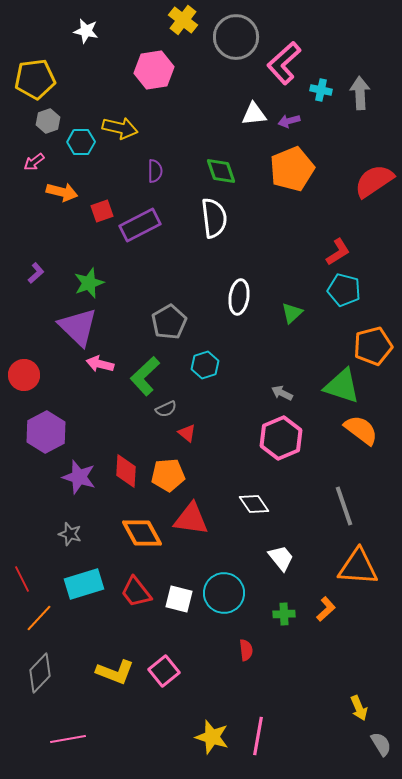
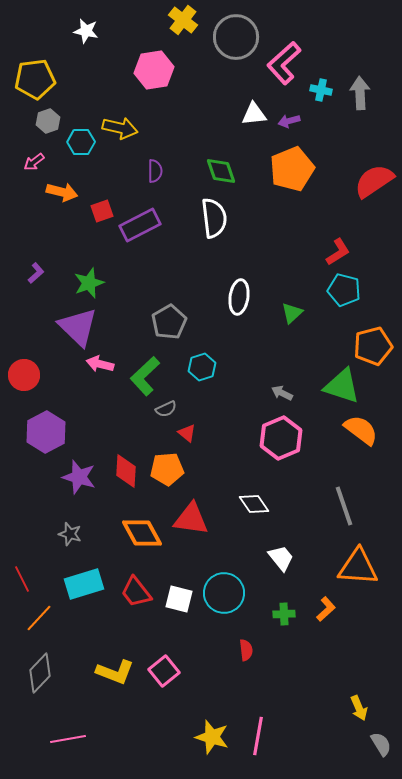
cyan hexagon at (205, 365): moved 3 px left, 2 px down
orange pentagon at (168, 475): moved 1 px left, 6 px up
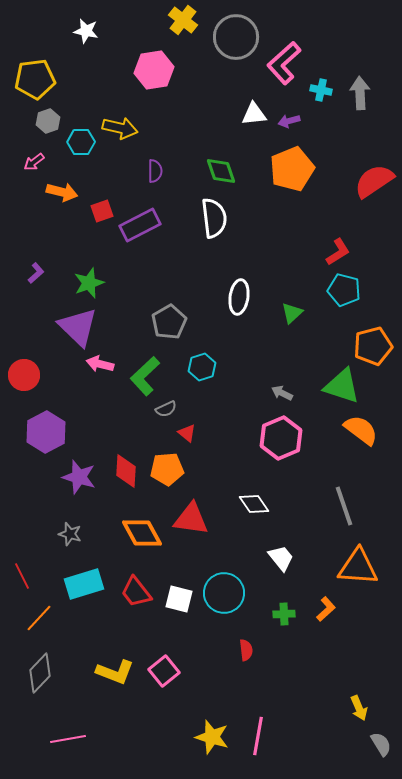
red line at (22, 579): moved 3 px up
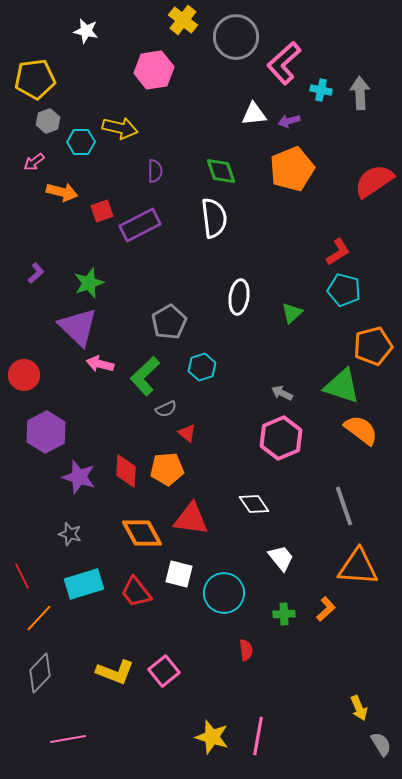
white square at (179, 599): moved 25 px up
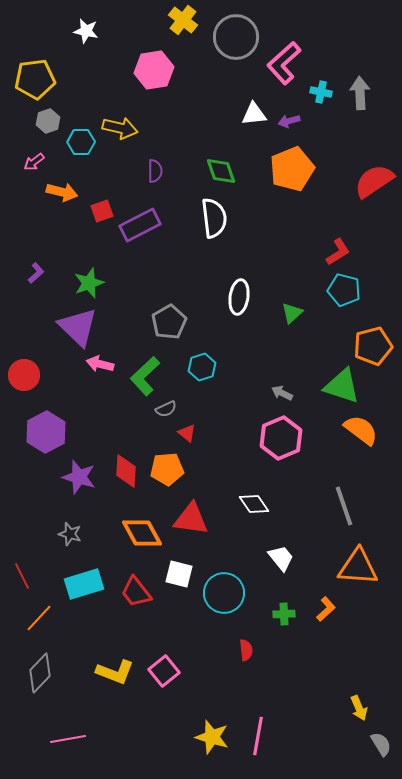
cyan cross at (321, 90): moved 2 px down
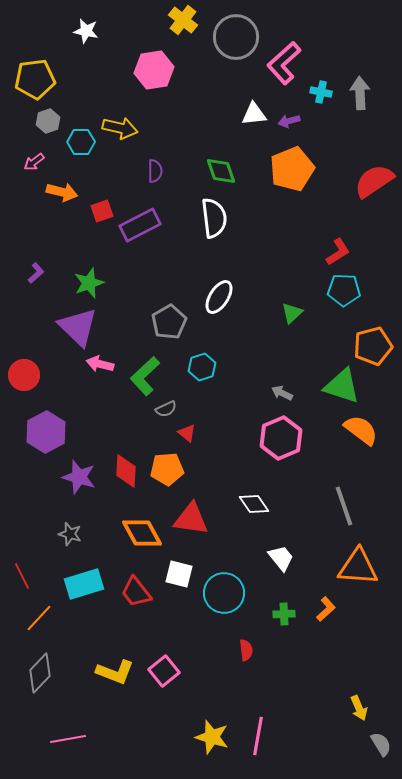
cyan pentagon at (344, 290): rotated 12 degrees counterclockwise
white ellipse at (239, 297): moved 20 px left; rotated 24 degrees clockwise
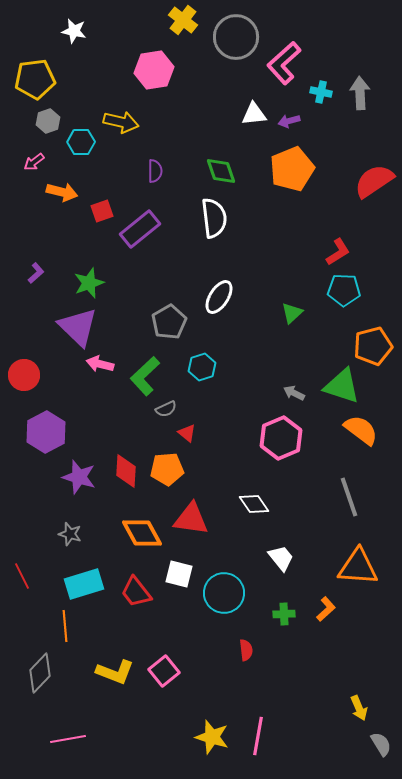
white star at (86, 31): moved 12 px left
yellow arrow at (120, 128): moved 1 px right, 6 px up
purple rectangle at (140, 225): moved 4 px down; rotated 12 degrees counterclockwise
gray arrow at (282, 393): moved 12 px right
gray line at (344, 506): moved 5 px right, 9 px up
orange line at (39, 618): moved 26 px right, 8 px down; rotated 48 degrees counterclockwise
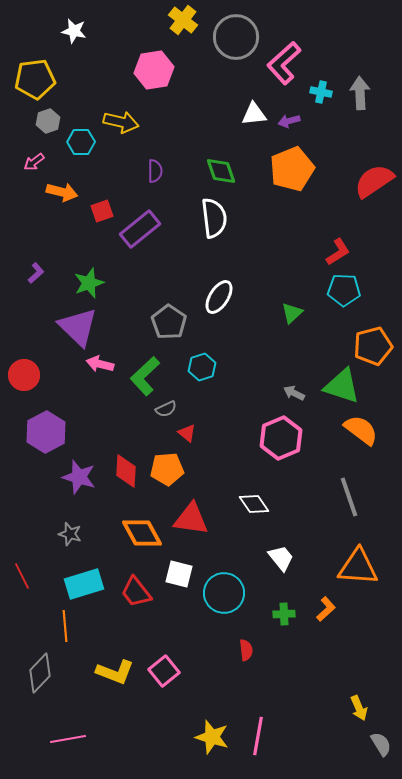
gray pentagon at (169, 322): rotated 8 degrees counterclockwise
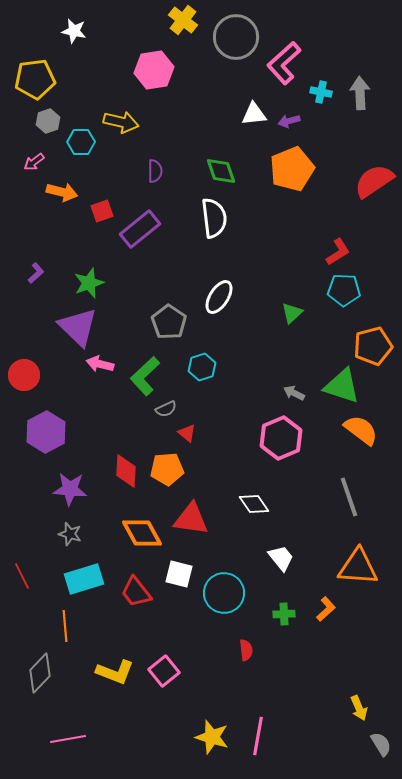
purple star at (79, 477): moved 9 px left, 12 px down; rotated 12 degrees counterclockwise
cyan rectangle at (84, 584): moved 5 px up
